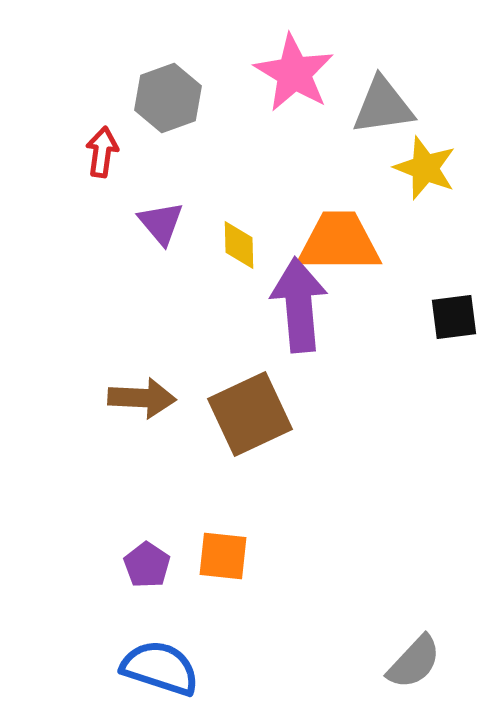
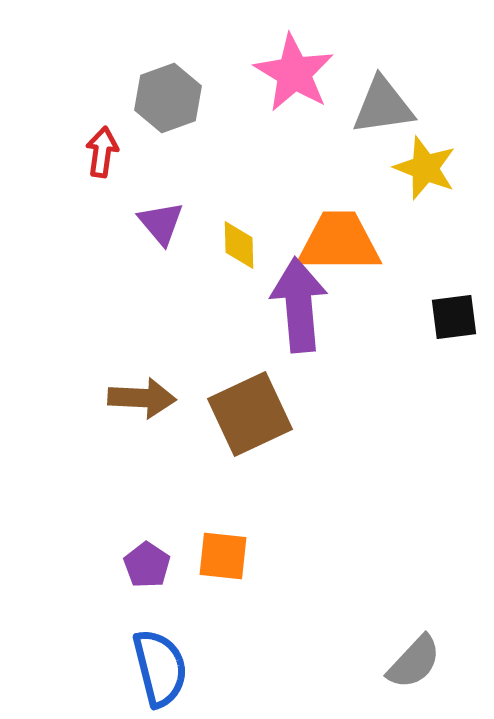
blue semicircle: rotated 58 degrees clockwise
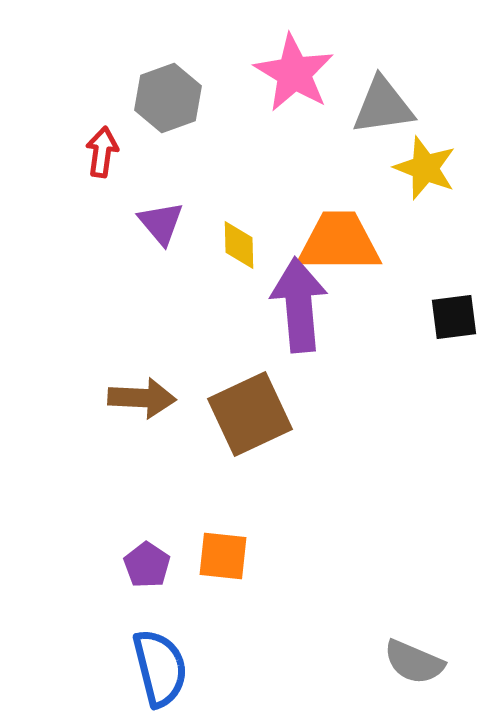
gray semicircle: rotated 70 degrees clockwise
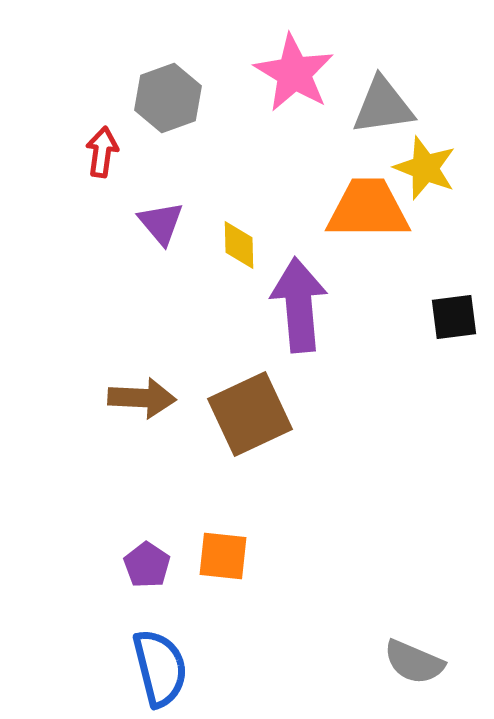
orange trapezoid: moved 29 px right, 33 px up
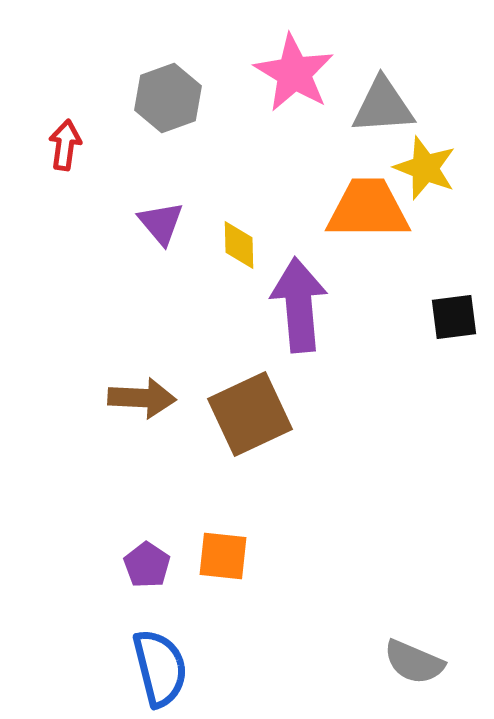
gray triangle: rotated 4 degrees clockwise
red arrow: moved 37 px left, 7 px up
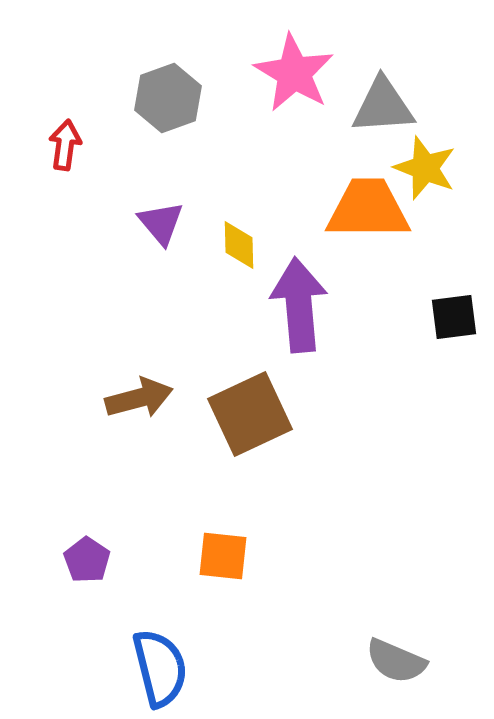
brown arrow: moved 3 px left; rotated 18 degrees counterclockwise
purple pentagon: moved 60 px left, 5 px up
gray semicircle: moved 18 px left, 1 px up
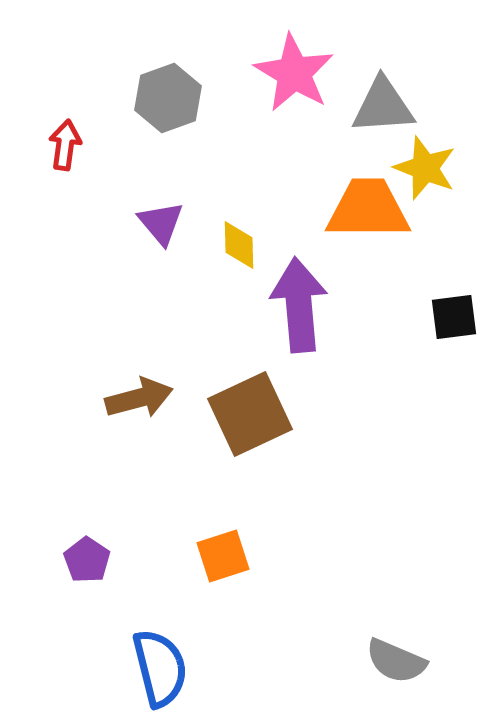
orange square: rotated 24 degrees counterclockwise
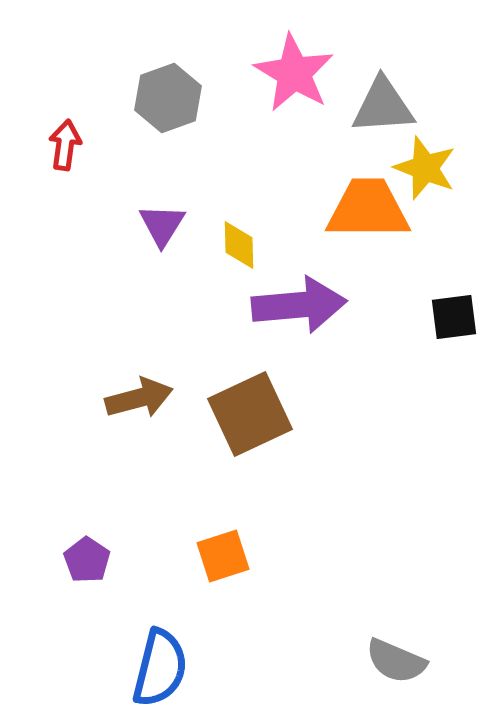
purple triangle: moved 1 px right, 2 px down; rotated 12 degrees clockwise
purple arrow: rotated 90 degrees clockwise
blue semicircle: rotated 28 degrees clockwise
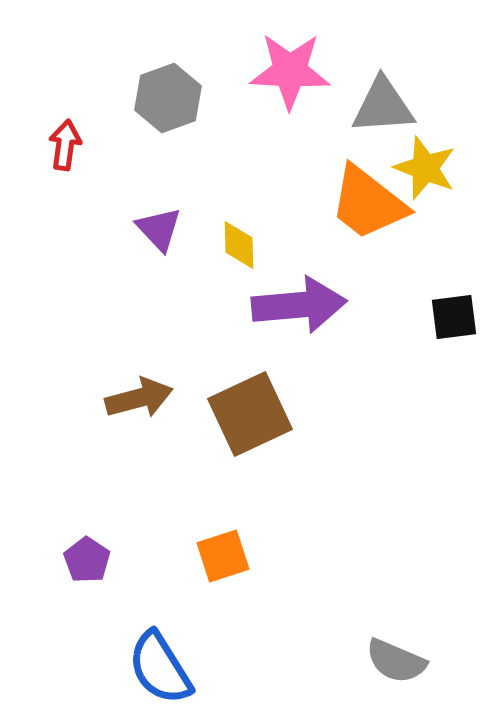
pink star: moved 4 px left, 2 px up; rotated 28 degrees counterclockwise
orange trapezoid: moved 6 px up; rotated 142 degrees counterclockwise
purple triangle: moved 3 px left, 4 px down; rotated 15 degrees counterclockwise
blue semicircle: rotated 134 degrees clockwise
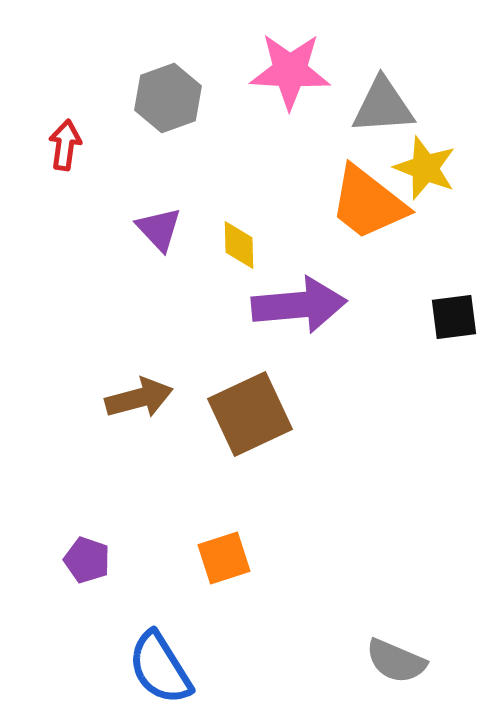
orange square: moved 1 px right, 2 px down
purple pentagon: rotated 15 degrees counterclockwise
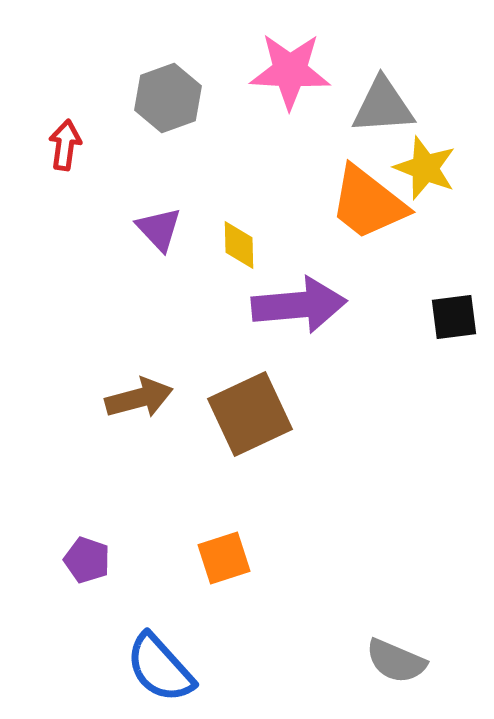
blue semicircle: rotated 10 degrees counterclockwise
